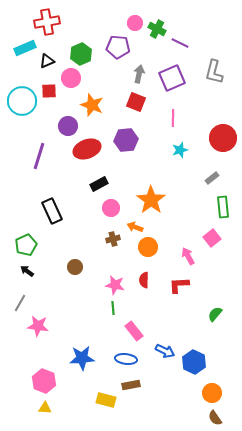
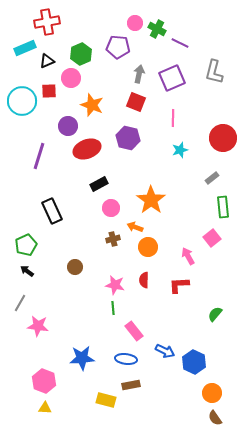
purple hexagon at (126, 140): moved 2 px right, 2 px up; rotated 20 degrees clockwise
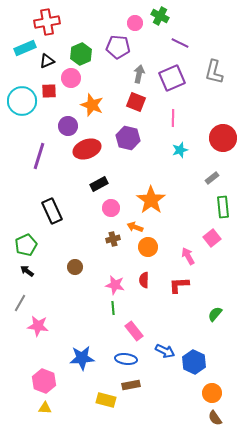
green cross at (157, 29): moved 3 px right, 13 px up
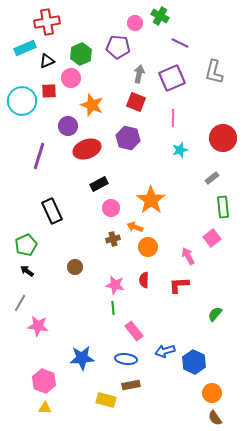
blue arrow at (165, 351): rotated 138 degrees clockwise
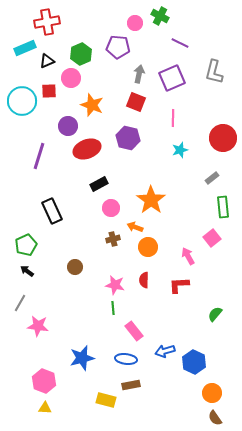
blue star at (82, 358): rotated 10 degrees counterclockwise
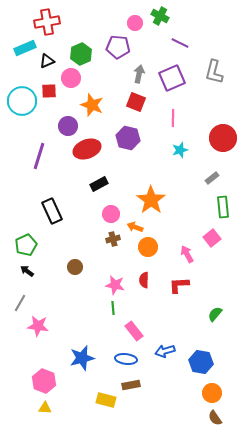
pink circle at (111, 208): moved 6 px down
pink arrow at (188, 256): moved 1 px left, 2 px up
blue hexagon at (194, 362): moved 7 px right; rotated 15 degrees counterclockwise
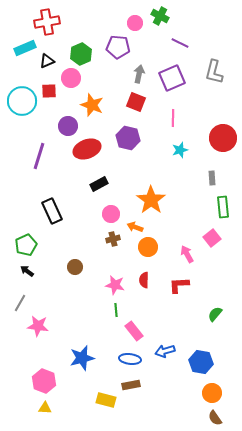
gray rectangle at (212, 178): rotated 56 degrees counterclockwise
green line at (113, 308): moved 3 px right, 2 px down
blue ellipse at (126, 359): moved 4 px right
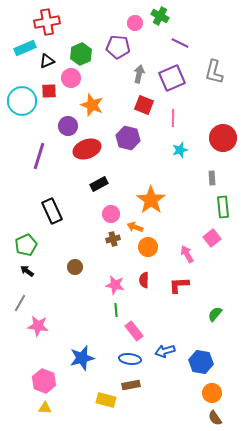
red square at (136, 102): moved 8 px right, 3 px down
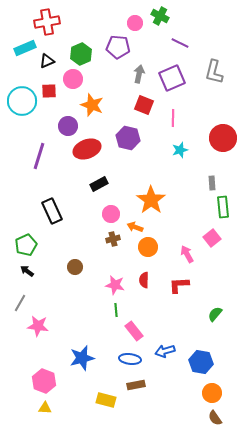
pink circle at (71, 78): moved 2 px right, 1 px down
gray rectangle at (212, 178): moved 5 px down
brown rectangle at (131, 385): moved 5 px right
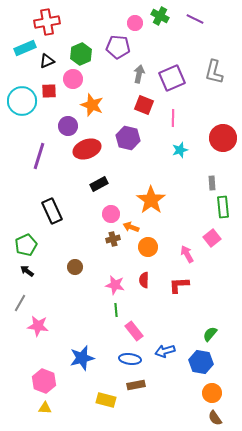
purple line at (180, 43): moved 15 px right, 24 px up
orange arrow at (135, 227): moved 4 px left
green semicircle at (215, 314): moved 5 px left, 20 px down
